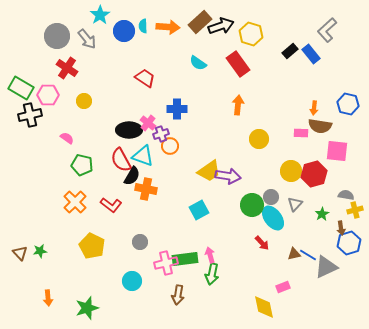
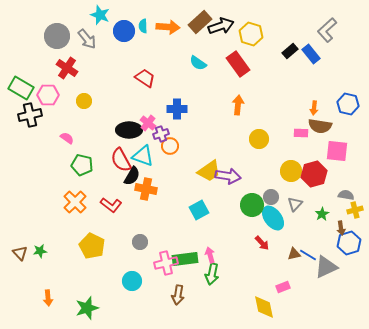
cyan star at (100, 15): rotated 18 degrees counterclockwise
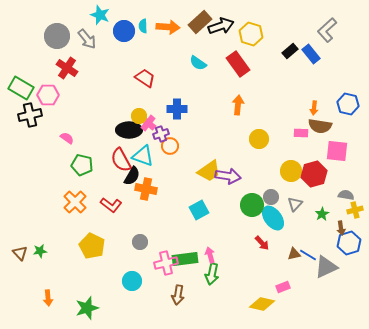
yellow circle at (84, 101): moved 55 px right, 15 px down
yellow diamond at (264, 307): moved 2 px left, 3 px up; rotated 65 degrees counterclockwise
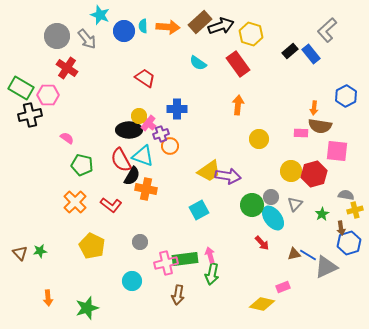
blue hexagon at (348, 104): moved 2 px left, 8 px up; rotated 20 degrees clockwise
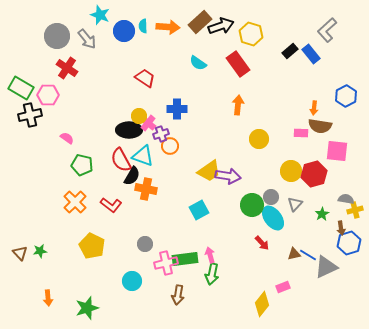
gray semicircle at (346, 195): moved 4 px down
gray circle at (140, 242): moved 5 px right, 2 px down
yellow diamond at (262, 304): rotated 65 degrees counterclockwise
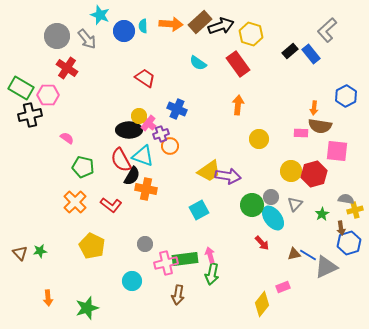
orange arrow at (168, 27): moved 3 px right, 3 px up
blue cross at (177, 109): rotated 24 degrees clockwise
green pentagon at (82, 165): moved 1 px right, 2 px down
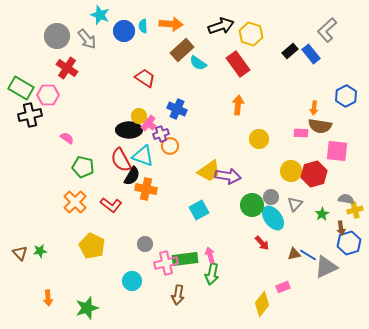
brown rectangle at (200, 22): moved 18 px left, 28 px down
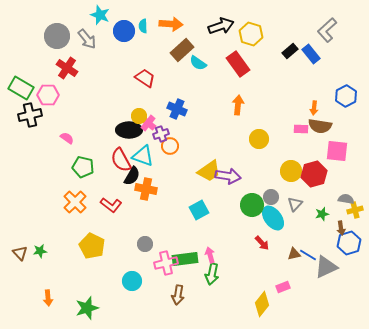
pink rectangle at (301, 133): moved 4 px up
green star at (322, 214): rotated 16 degrees clockwise
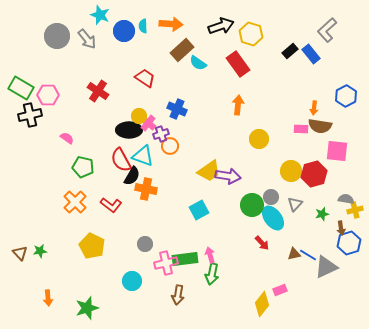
red cross at (67, 68): moved 31 px right, 23 px down
pink rectangle at (283, 287): moved 3 px left, 3 px down
